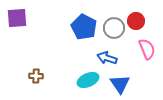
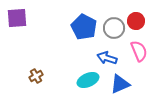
pink semicircle: moved 8 px left, 2 px down
brown cross: rotated 32 degrees counterclockwise
blue triangle: rotated 40 degrees clockwise
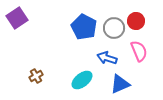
purple square: rotated 30 degrees counterclockwise
cyan ellipse: moved 6 px left; rotated 15 degrees counterclockwise
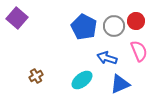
purple square: rotated 15 degrees counterclockwise
gray circle: moved 2 px up
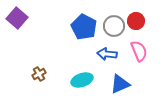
blue arrow: moved 4 px up; rotated 12 degrees counterclockwise
brown cross: moved 3 px right, 2 px up
cyan ellipse: rotated 20 degrees clockwise
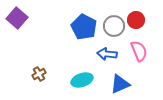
red circle: moved 1 px up
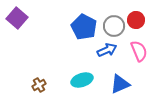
blue arrow: moved 4 px up; rotated 150 degrees clockwise
brown cross: moved 11 px down
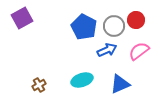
purple square: moved 5 px right; rotated 20 degrees clockwise
pink semicircle: rotated 105 degrees counterclockwise
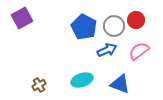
blue triangle: rotated 45 degrees clockwise
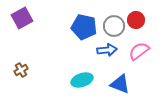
blue pentagon: rotated 15 degrees counterclockwise
blue arrow: rotated 18 degrees clockwise
brown cross: moved 18 px left, 15 px up
